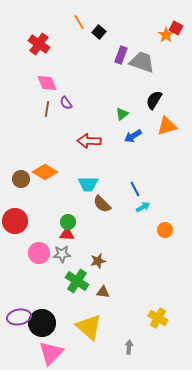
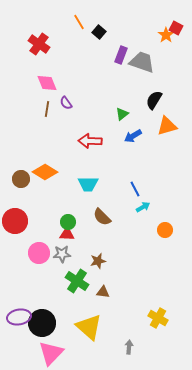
red arrow: moved 1 px right
brown semicircle: moved 13 px down
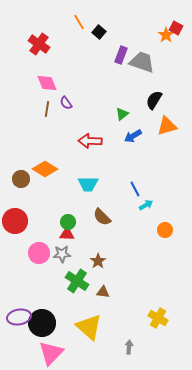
orange diamond: moved 3 px up
cyan arrow: moved 3 px right, 2 px up
brown star: rotated 21 degrees counterclockwise
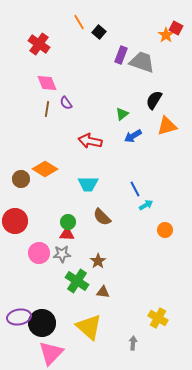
red arrow: rotated 10 degrees clockwise
gray arrow: moved 4 px right, 4 px up
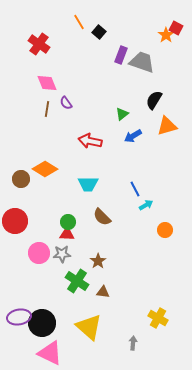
pink triangle: moved 1 px left; rotated 48 degrees counterclockwise
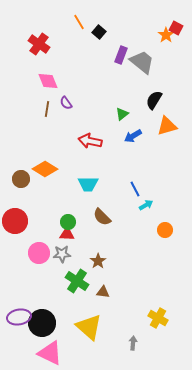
gray trapezoid: rotated 20 degrees clockwise
pink diamond: moved 1 px right, 2 px up
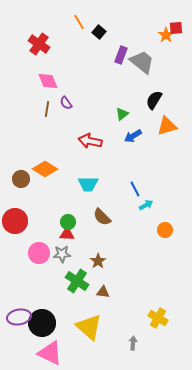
red square: rotated 32 degrees counterclockwise
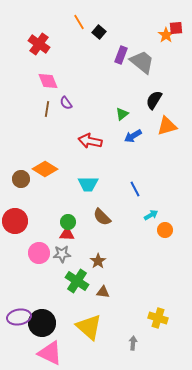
cyan arrow: moved 5 px right, 10 px down
yellow cross: rotated 12 degrees counterclockwise
